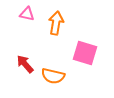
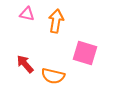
orange arrow: moved 2 px up
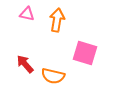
orange arrow: moved 1 px right, 1 px up
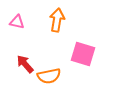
pink triangle: moved 10 px left, 8 px down
pink square: moved 2 px left, 1 px down
orange semicircle: moved 4 px left; rotated 25 degrees counterclockwise
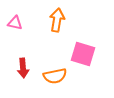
pink triangle: moved 2 px left, 1 px down
red arrow: moved 2 px left, 4 px down; rotated 144 degrees counterclockwise
orange semicircle: moved 6 px right
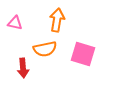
orange semicircle: moved 10 px left, 27 px up
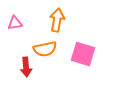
pink triangle: rotated 21 degrees counterclockwise
red arrow: moved 3 px right, 1 px up
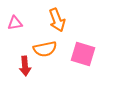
orange arrow: rotated 150 degrees clockwise
red arrow: moved 1 px left, 1 px up
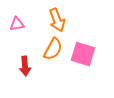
pink triangle: moved 2 px right, 1 px down
orange semicircle: moved 8 px right; rotated 50 degrees counterclockwise
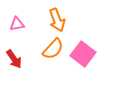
orange semicircle: rotated 15 degrees clockwise
pink square: rotated 20 degrees clockwise
red arrow: moved 11 px left, 7 px up; rotated 30 degrees counterclockwise
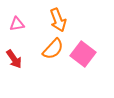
orange arrow: moved 1 px right
